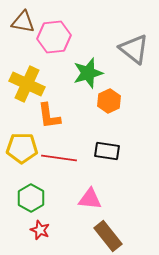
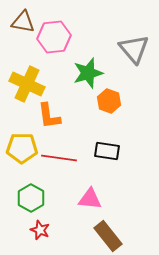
gray triangle: rotated 12 degrees clockwise
orange hexagon: rotated 15 degrees counterclockwise
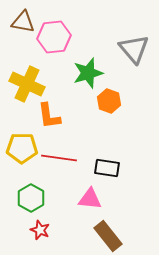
black rectangle: moved 17 px down
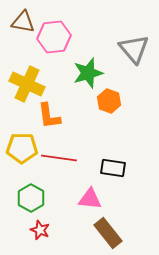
black rectangle: moved 6 px right
brown rectangle: moved 3 px up
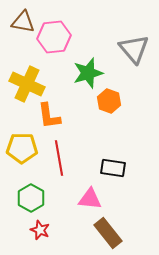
red line: rotated 72 degrees clockwise
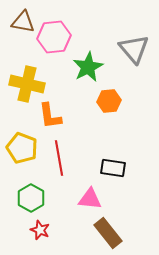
green star: moved 6 px up; rotated 12 degrees counterclockwise
yellow cross: rotated 12 degrees counterclockwise
orange hexagon: rotated 25 degrees counterclockwise
orange L-shape: moved 1 px right
yellow pentagon: rotated 20 degrees clockwise
